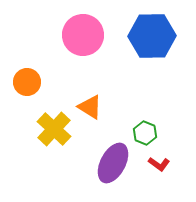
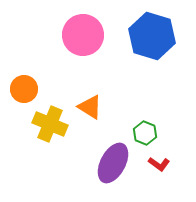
blue hexagon: rotated 18 degrees clockwise
orange circle: moved 3 px left, 7 px down
yellow cross: moved 4 px left, 5 px up; rotated 20 degrees counterclockwise
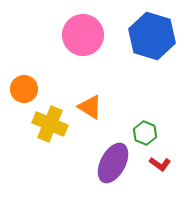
red L-shape: moved 1 px right
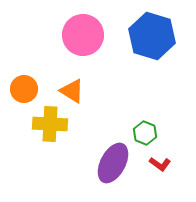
orange triangle: moved 18 px left, 16 px up
yellow cross: rotated 20 degrees counterclockwise
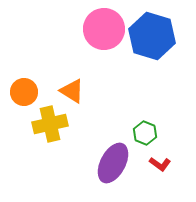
pink circle: moved 21 px right, 6 px up
orange circle: moved 3 px down
yellow cross: rotated 16 degrees counterclockwise
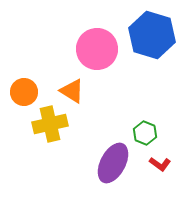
pink circle: moved 7 px left, 20 px down
blue hexagon: moved 1 px up
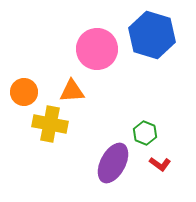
orange triangle: rotated 36 degrees counterclockwise
yellow cross: rotated 24 degrees clockwise
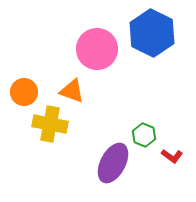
blue hexagon: moved 2 px up; rotated 9 degrees clockwise
orange triangle: rotated 24 degrees clockwise
green hexagon: moved 1 px left, 2 px down
red L-shape: moved 12 px right, 8 px up
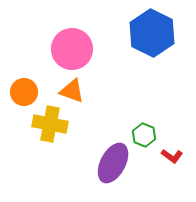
pink circle: moved 25 px left
